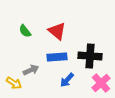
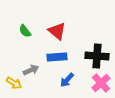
black cross: moved 7 px right
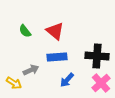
red triangle: moved 2 px left
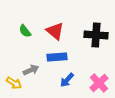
black cross: moved 1 px left, 21 px up
pink cross: moved 2 px left
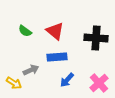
green semicircle: rotated 16 degrees counterclockwise
black cross: moved 3 px down
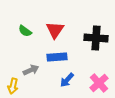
red triangle: moved 1 px up; rotated 24 degrees clockwise
yellow arrow: moved 1 px left, 3 px down; rotated 70 degrees clockwise
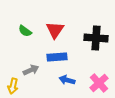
blue arrow: rotated 63 degrees clockwise
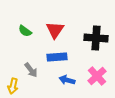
gray arrow: rotated 77 degrees clockwise
pink cross: moved 2 px left, 7 px up
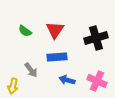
black cross: rotated 20 degrees counterclockwise
pink cross: moved 5 px down; rotated 24 degrees counterclockwise
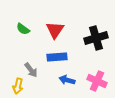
green semicircle: moved 2 px left, 2 px up
yellow arrow: moved 5 px right
